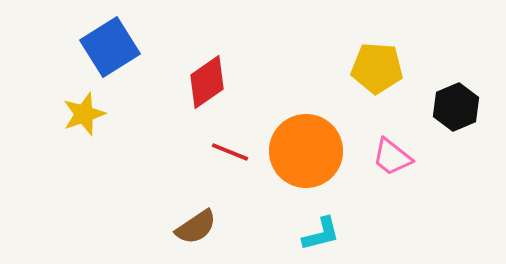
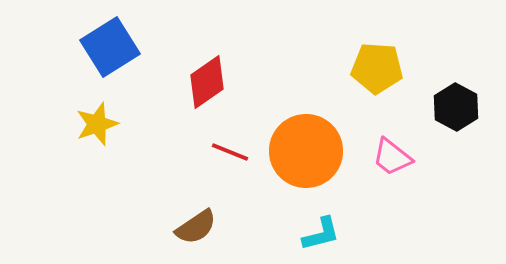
black hexagon: rotated 9 degrees counterclockwise
yellow star: moved 13 px right, 10 px down
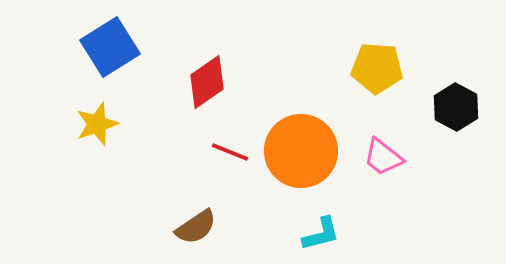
orange circle: moved 5 px left
pink trapezoid: moved 9 px left
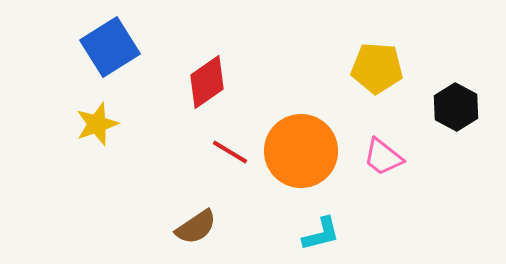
red line: rotated 9 degrees clockwise
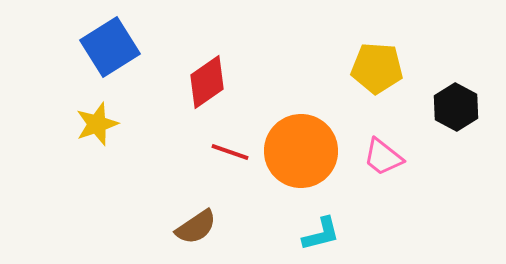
red line: rotated 12 degrees counterclockwise
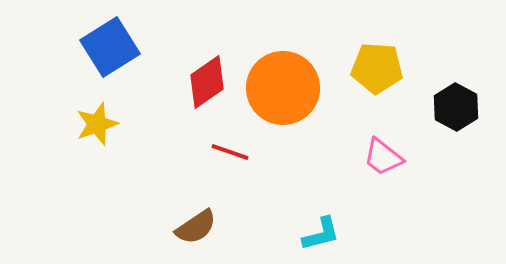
orange circle: moved 18 px left, 63 px up
